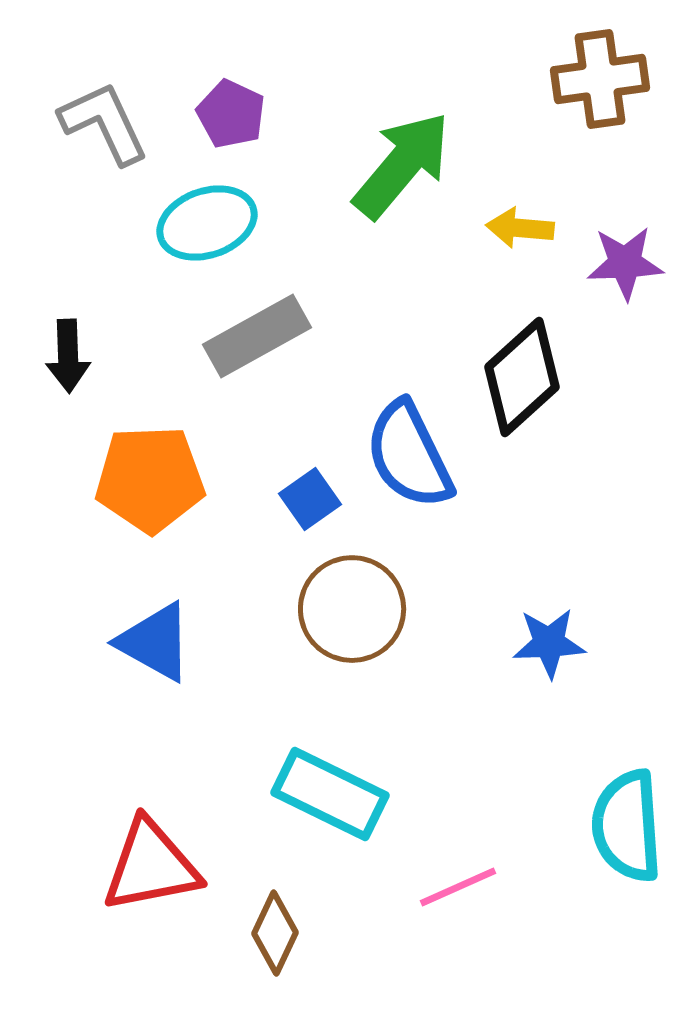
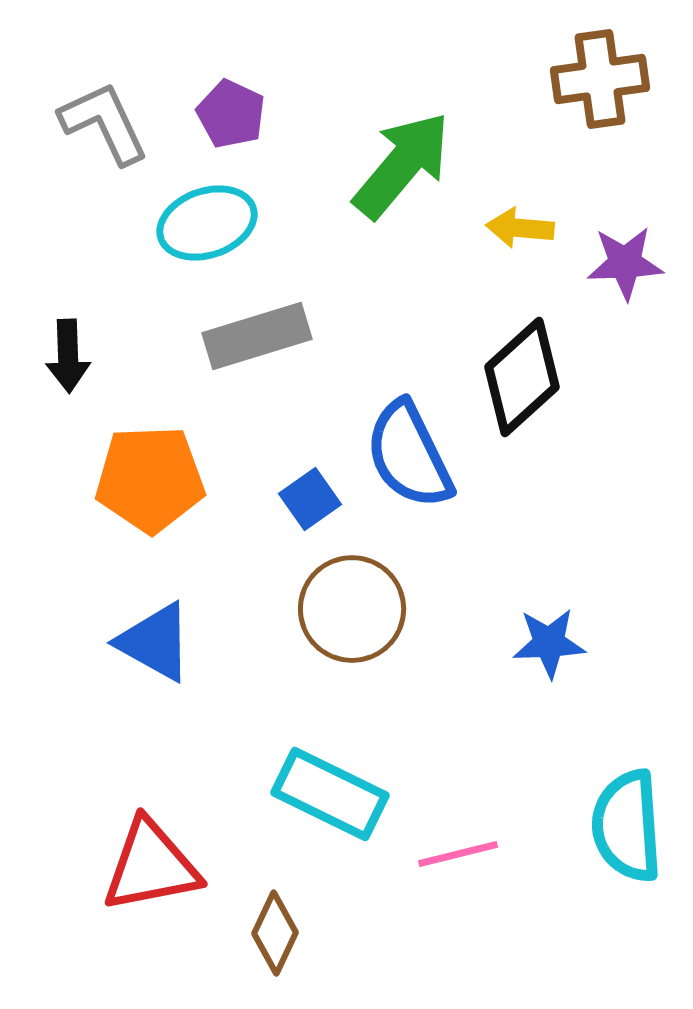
gray rectangle: rotated 12 degrees clockwise
pink line: moved 33 px up; rotated 10 degrees clockwise
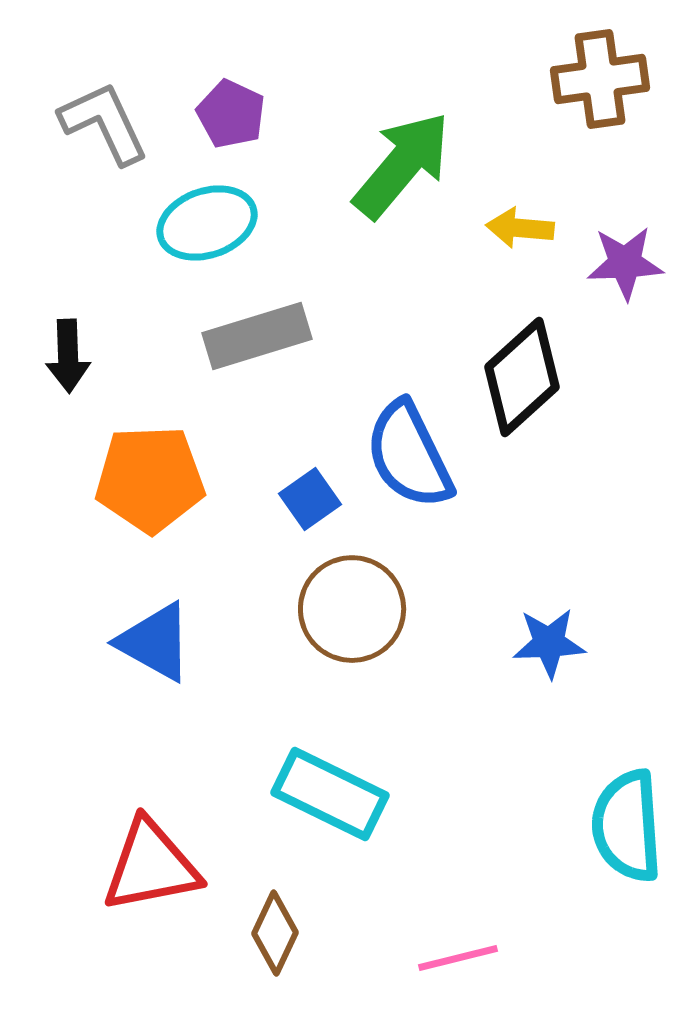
pink line: moved 104 px down
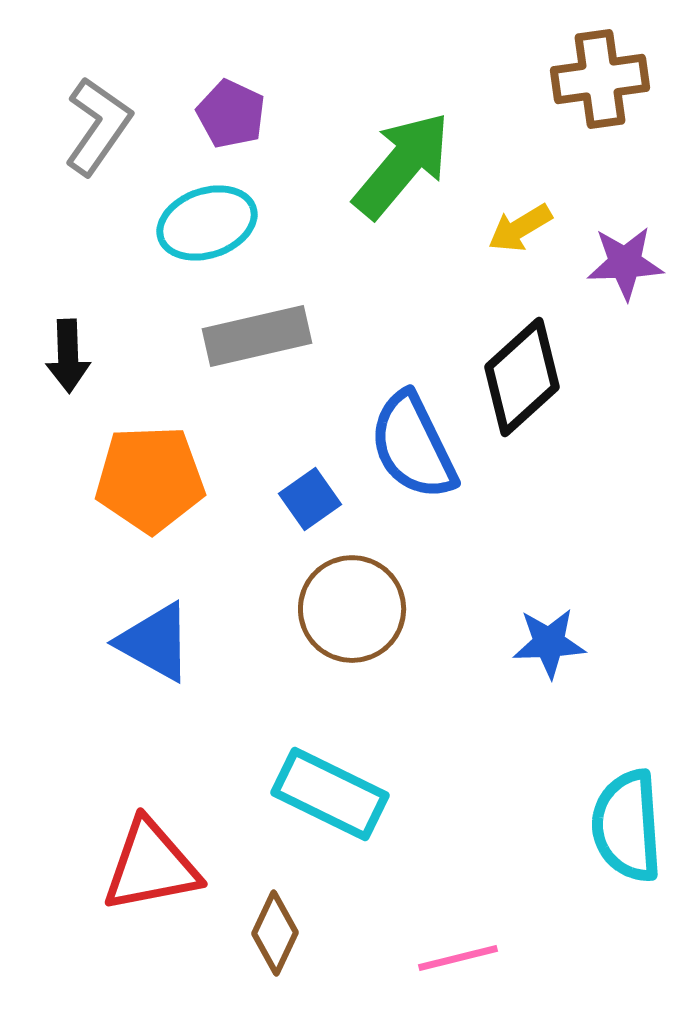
gray L-shape: moved 6 px left, 3 px down; rotated 60 degrees clockwise
yellow arrow: rotated 36 degrees counterclockwise
gray rectangle: rotated 4 degrees clockwise
blue semicircle: moved 4 px right, 9 px up
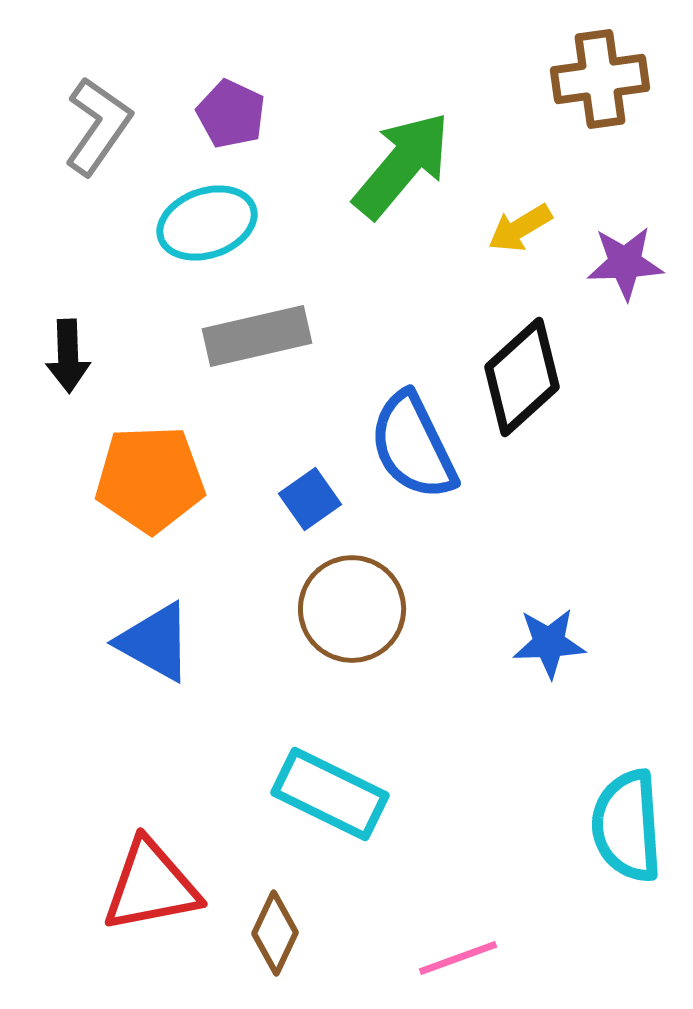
red triangle: moved 20 px down
pink line: rotated 6 degrees counterclockwise
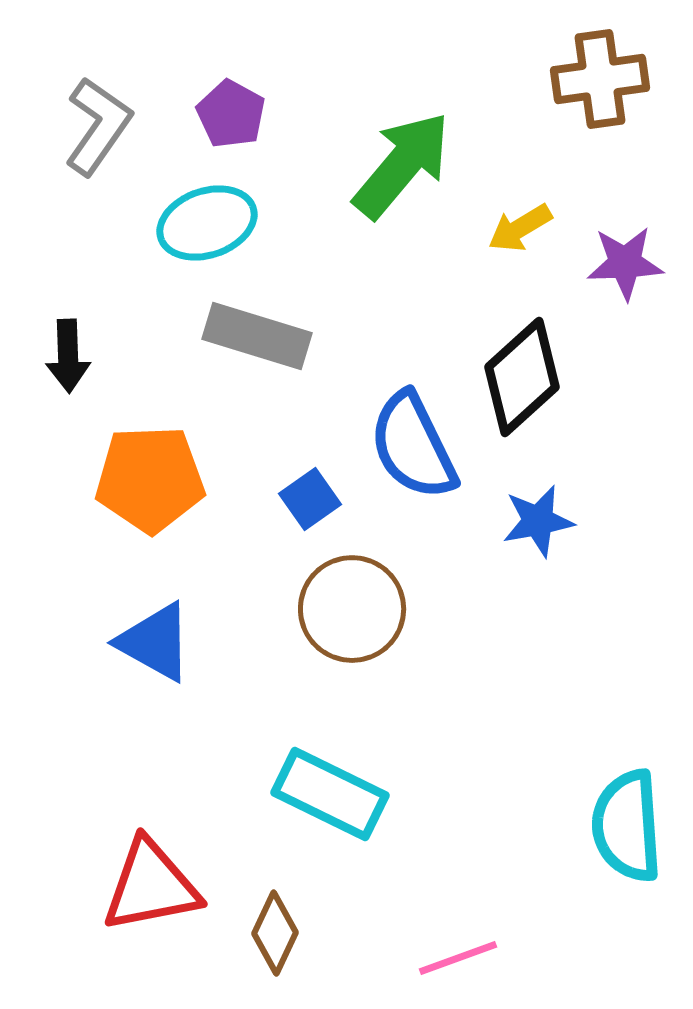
purple pentagon: rotated 4 degrees clockwise
gray rectangle: rotated 30 degrees clockwise
blue star: moved 11 px left, 122 px up; rotated 8 degrees counterclockwise
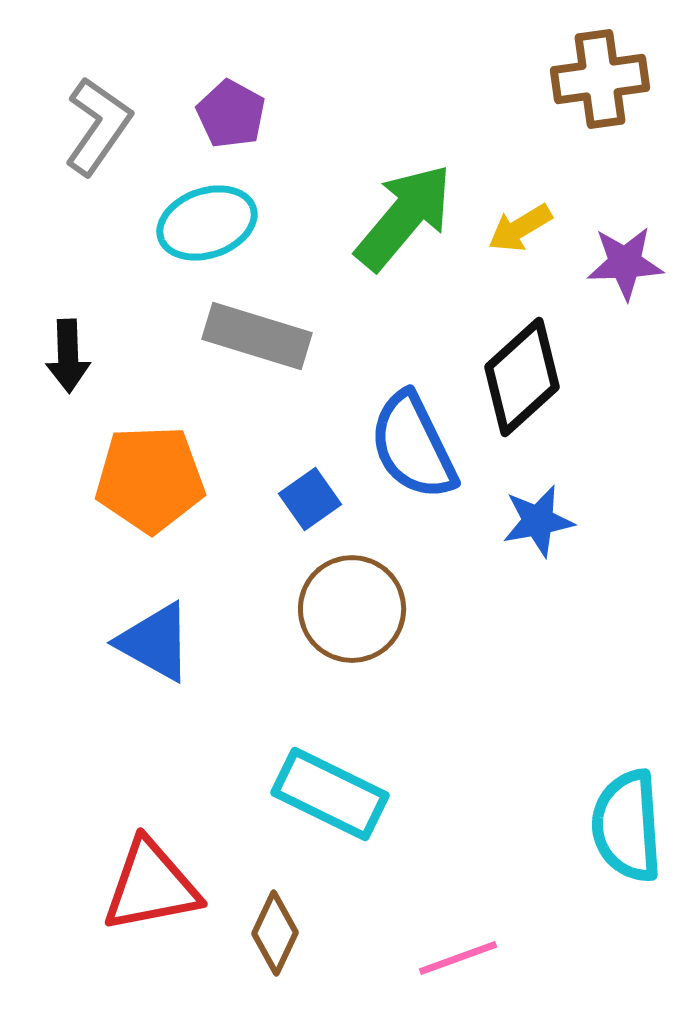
green arrow: moved 2 px right, 52 px down
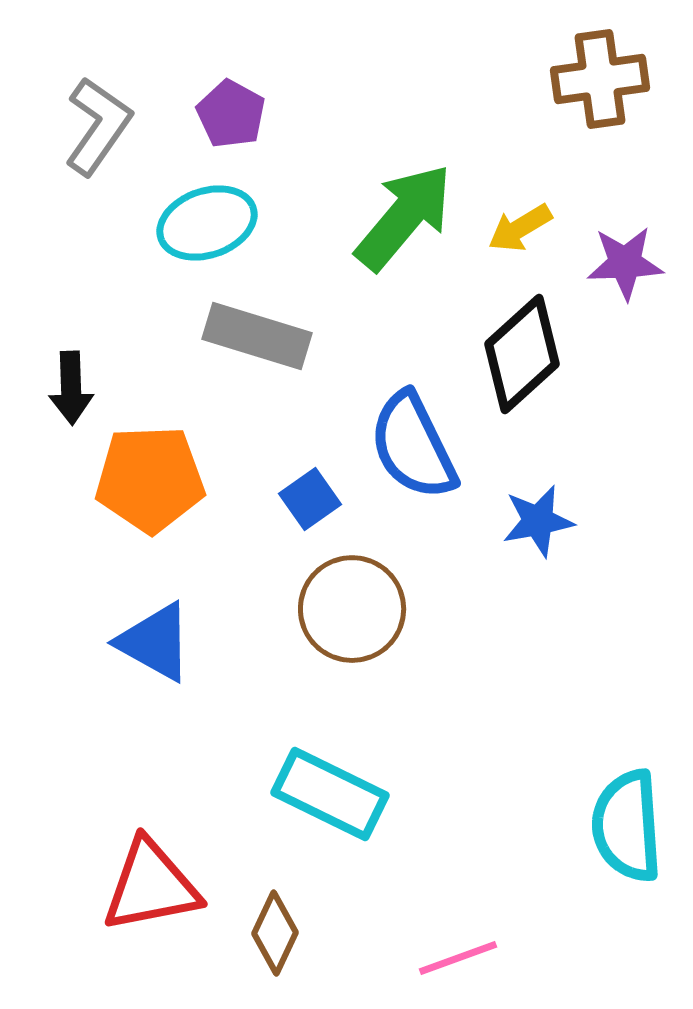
black arrow: moved 3 px right, 32 px down
black diamond: moved 23 px up
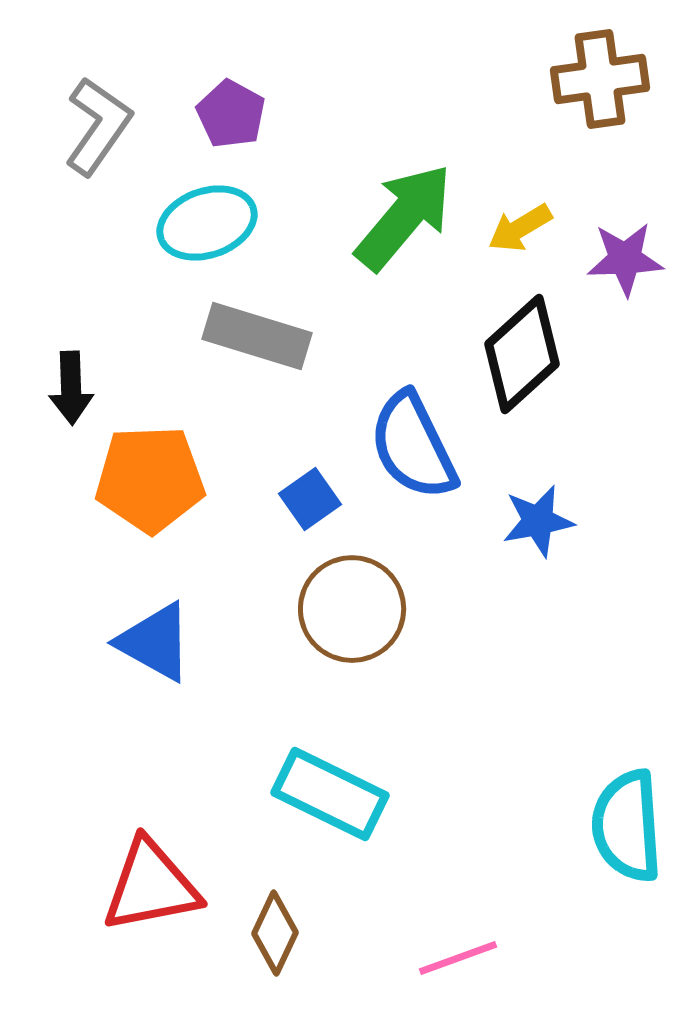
purple star: moved 4 px up
